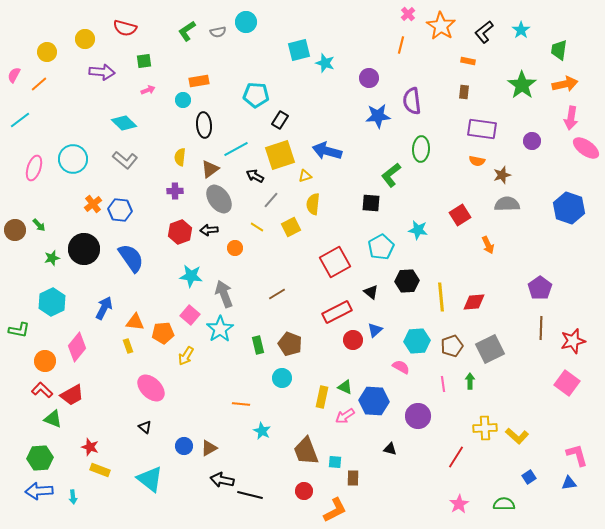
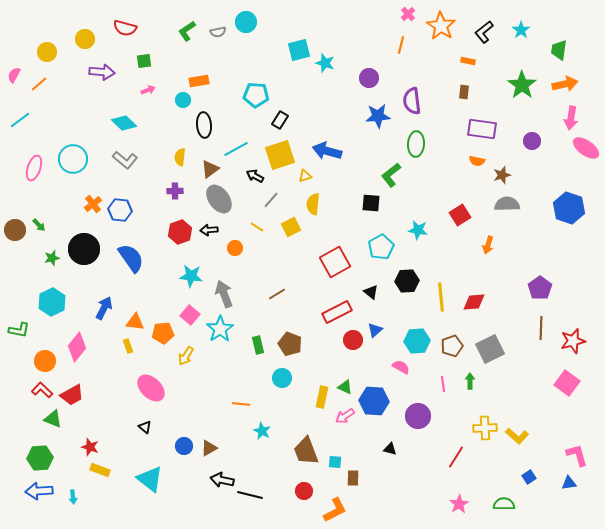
green ellipse at (421, 149): moved 5 px left, 5 px up
orange arrow at (488, 245): rotated 42 degrees clockwise
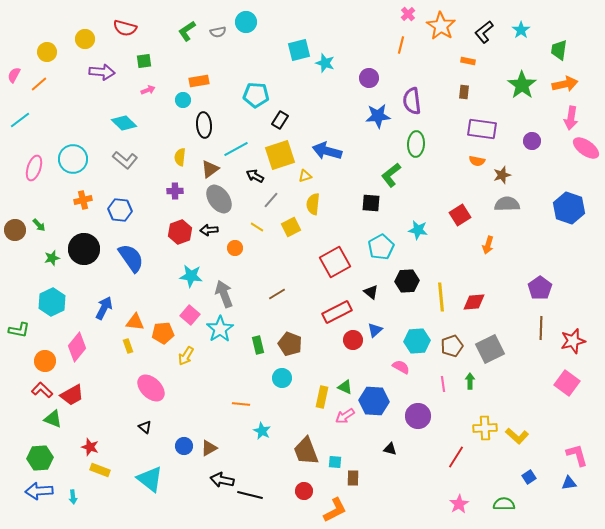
orange cross at (93, 204): moved 10 px left, 4 px up; rotated 24 degrees clockwise
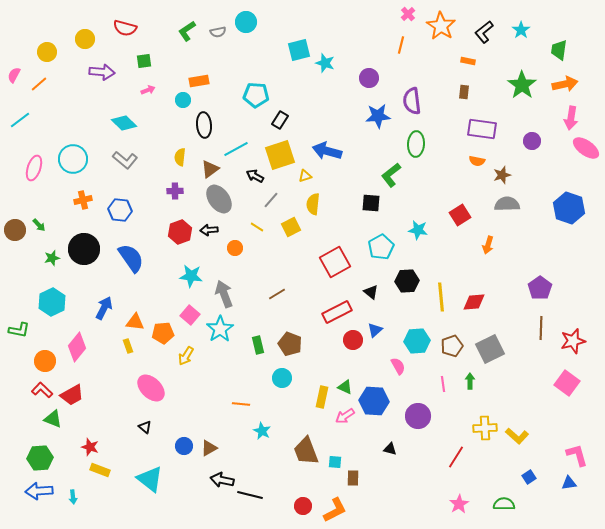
pink semicircle at (401, 367): moved 3 px left, 1 px up; rotated 30 degrees clockwise
red circle at (304, 491): moved 1 px left, 15 px down
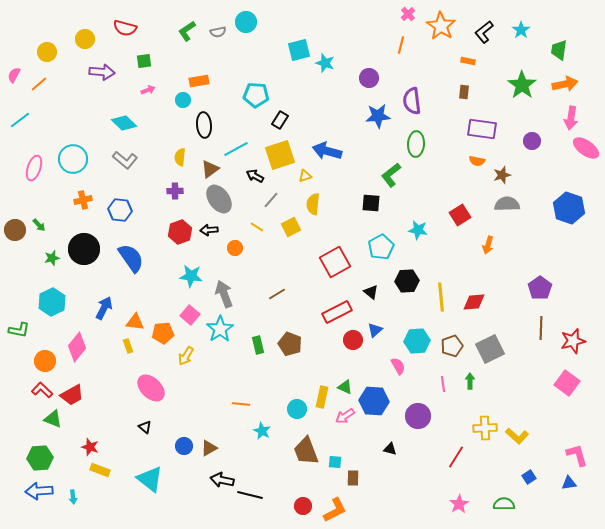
cyan circle at (282, 378): moved 15 px right, 31 px down
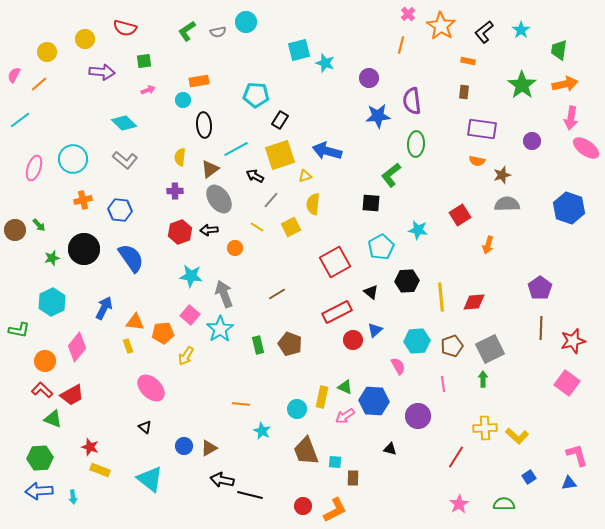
green arrow at (470, 381): moved 13 px right, 2 px up
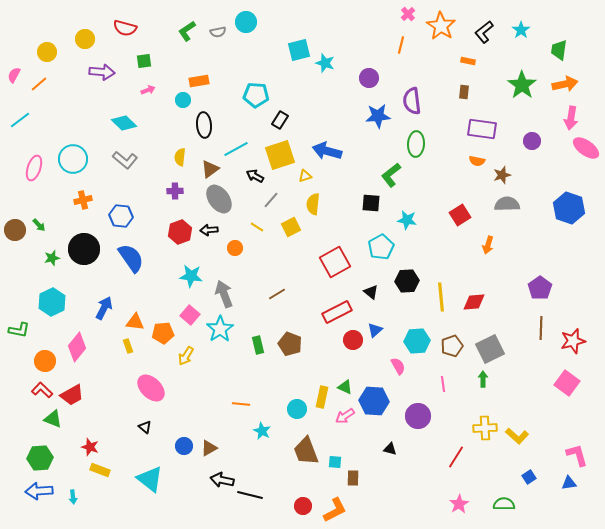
blue hexagon at (120, 210): moved 1 px right, 6 px down
cyan star at (418, 230): moved 11 px left, 10 px up
